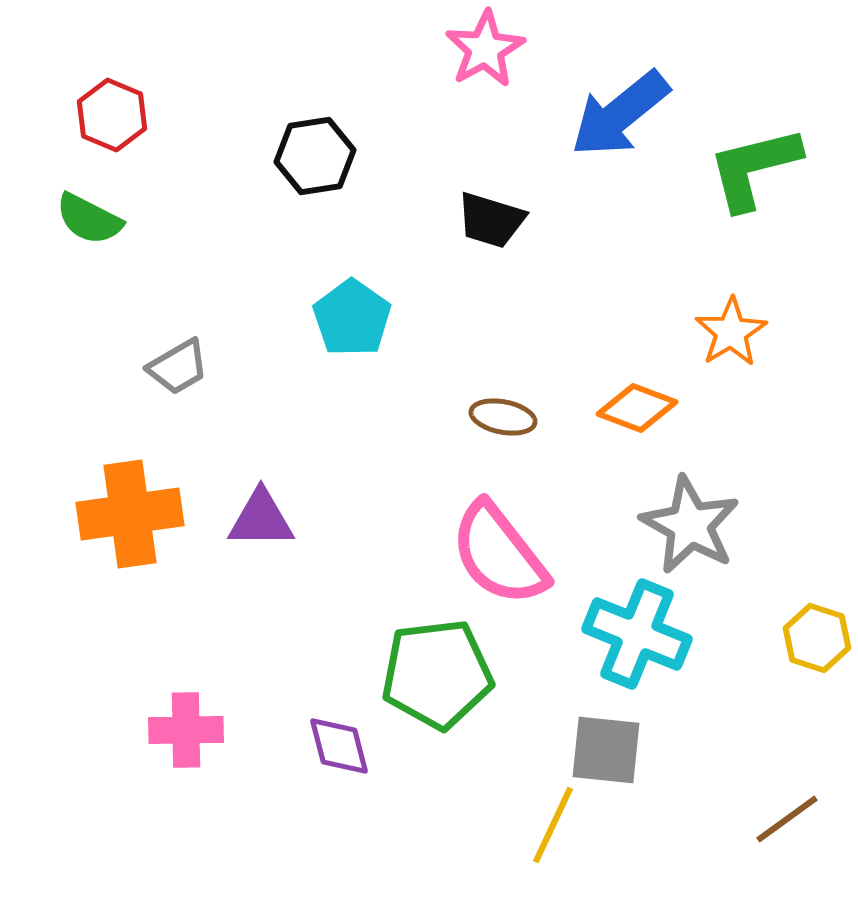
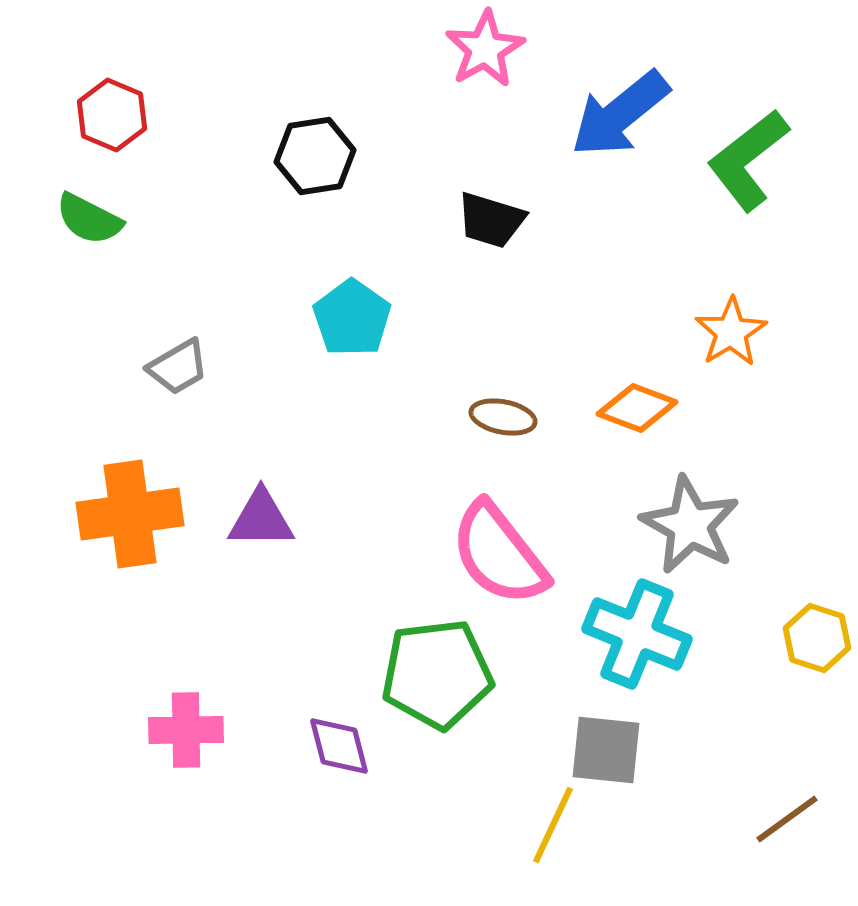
green L-shape: moved 6 px left, 8 px up; rotated 24 degrees counterclockwise
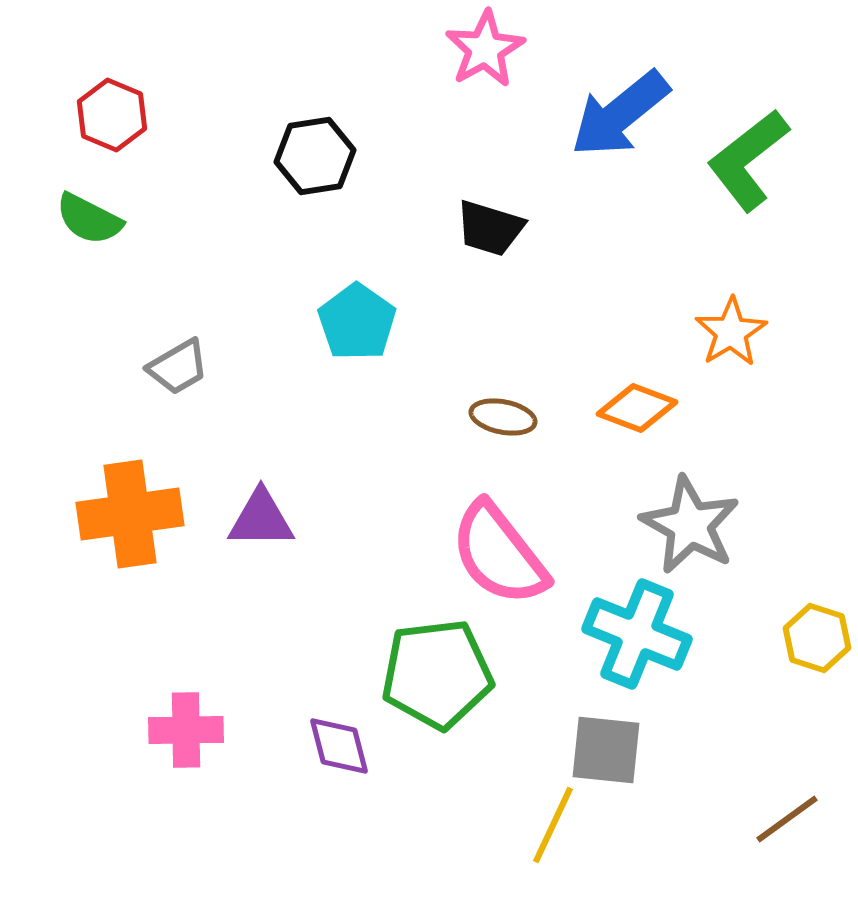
black trapezoid: moved 1 px left, 8 px down
cyan pentagon: moved 5 px right, 4 px down
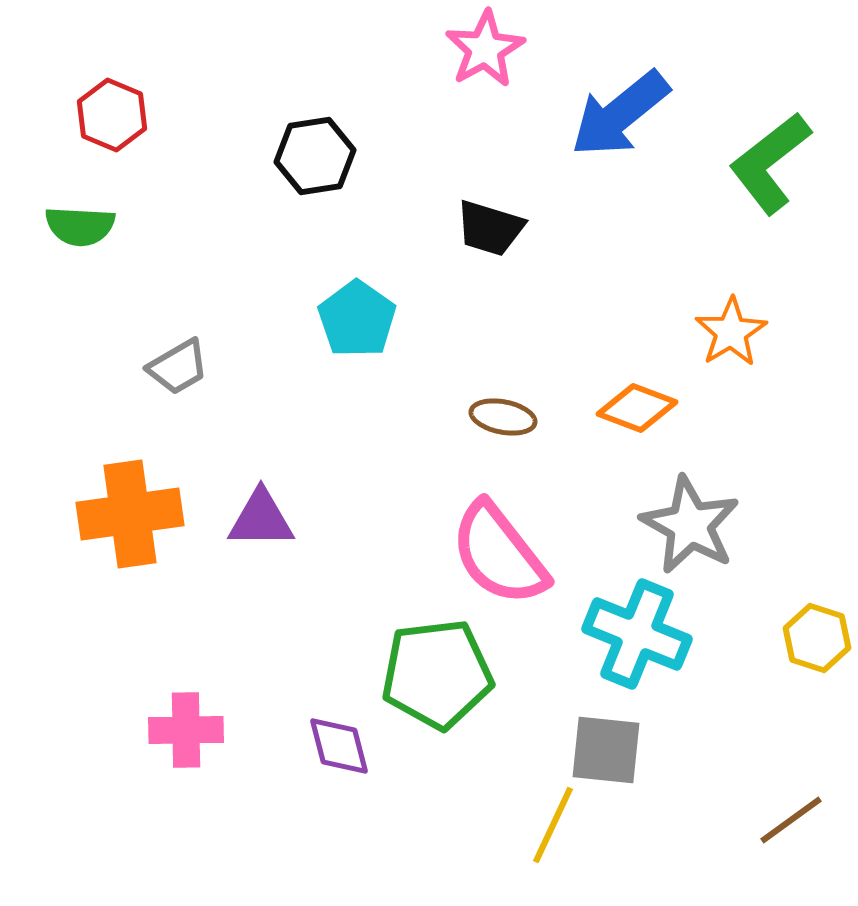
green L-shape: moved 22 px right, 3 px down
green semicircle: moved 9 px left, 7 px down; rotated 24 degrees counterclockwise
cyan pentagon: moved 3 px up
brown line: moved 4 px right, 1 px down
